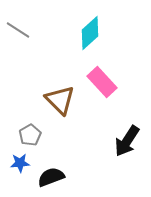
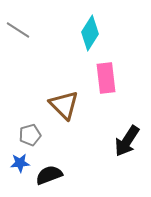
cyan diamond: rotated 16 degrees counterclockwise
pink rectangle: moved 4 px right, 4 px up; rotated 36 degrees clockwise
brown triangle: moved 4 px right, 5 px down
gray pentagon: rotated 15 degrees clockwise
black semicircle: moved 2 px left, 2 px up
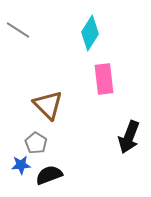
pink rectangle: moved 2 px left, 1 px down
brown triangle: moved 16 px left
gray pentagon: moved 6 px right, 8 px down; rotated 25 degrees counterclockwise
black arrow: moved 2 px right, 4 px up; rotated 12 degrees counterclockwise
blue star: moved 1 px right, 2 px down
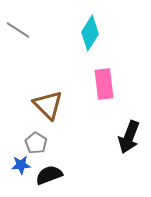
pink rectangle: moved 5 px down
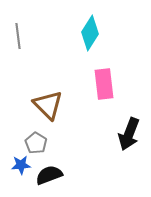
gray line: moved 6 px down; rotated 50 degrees clockwise
black arrow: moved 3 px up
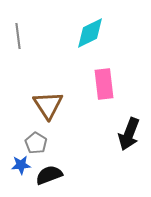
cyan diamond: rotated 32 degrees clockwise
brown triangle: rotated 12 degrees clockwise
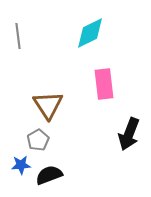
gray pentagon: moved 2 px right, 3 px up; rotated 10 degrees clockwise
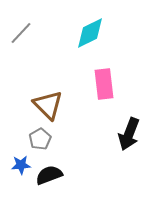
gray line: moved 3 px right, 3 px up; rotated 50 degrees clockwise
brown triangle: rotated 12 degrees counterclockwise
gray pentagon: moved 2 px right, 1 px up
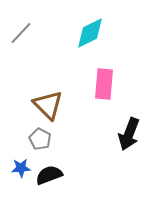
pink rectangle: rotated 12 degrees clockwise
gray pentagon: rotated 15 degrees counterclockwise
blue star: moved 3 px down
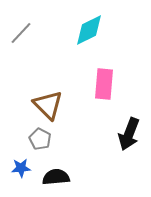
cyan diamond: moved 1 px left, 3 px up
black semicircle: moved 7 px right, 2 px down; rotated 16 degrees clockwise
